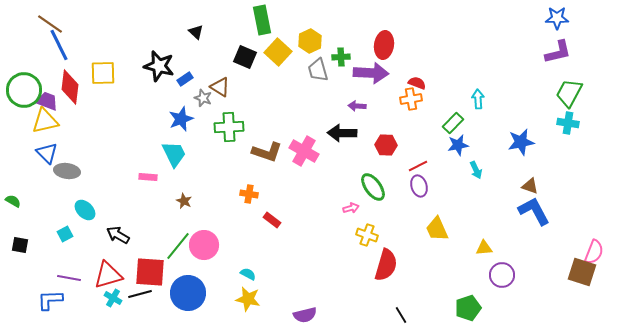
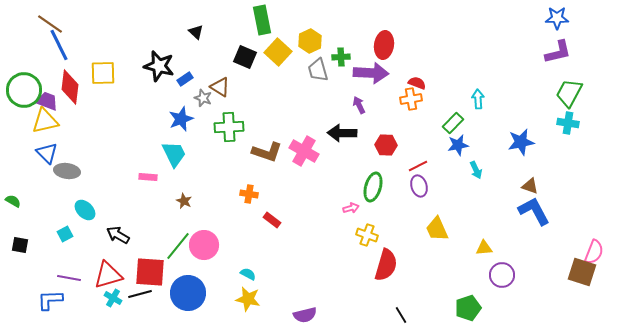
purple arrow at (357, 106): moved 2 px right, 1 px up; rotated 60 degrees clockwise
green ellipse at (373, 187): rotated 52 degrees clockwise
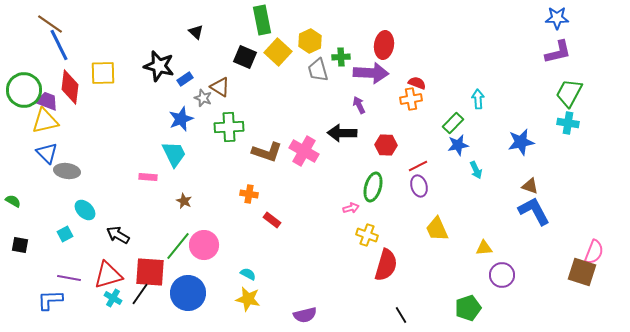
black line at (140, 294): rotated 40 degrees counterclockwise
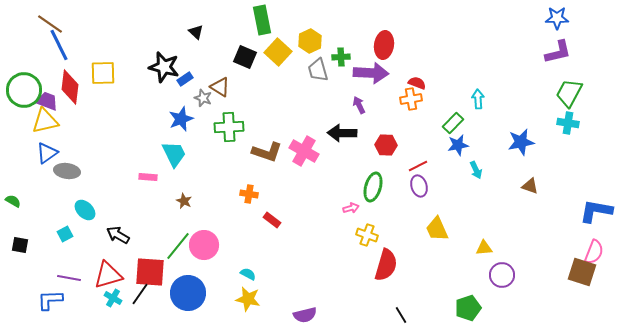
black star at (159, 66): moved 5 px right, 1 px down
blue triangle at (47, 153): rotated 40 degrees clockwise
blue L-shape at (534, 211): moved 62 px right; rotated 52 degrees counterclockwise
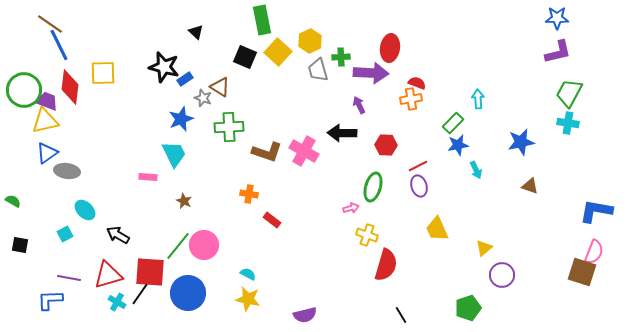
red ellipse at (384, 45): moved 6 px right, 3 px down
yellow triangle at (484, 248): rotated 36 degrees counterclockwise
cyan cross at (113, 298): moved 4 px right, 4 px down
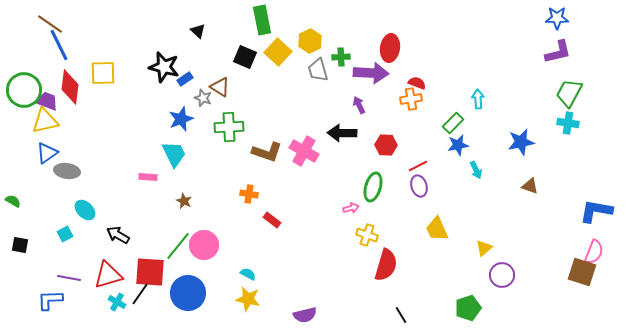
black triangle at (196, 32): moved 2 px right, 1 px up
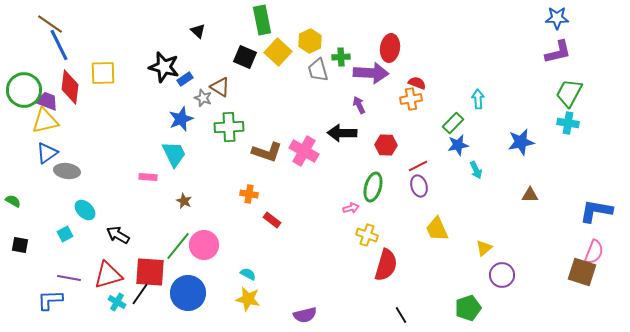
brown triangle at (530, 186): moved 9 px down; rotated 18 degrees counterclockwise
